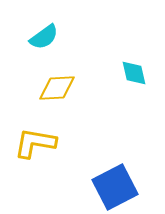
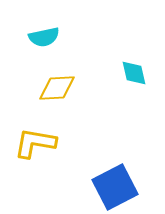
cyan semicircle: rotated 24 degrees clockwise
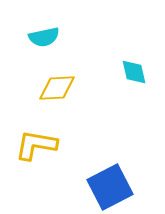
cyan diamond: moved 1 px up
yellow L-shape: moved 1 px right, 2 px down
blue square: moved 5 px left
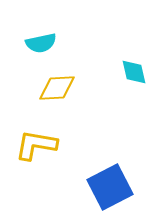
cyan semicircle: moved 3 px left, 6 px down
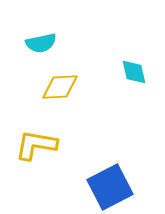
yellow diamond: moved 3 px right, 1 px up
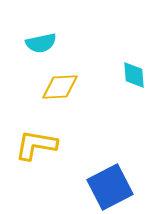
cyan diamond: moved 3 px down; rotated 8 degrees clockwise
